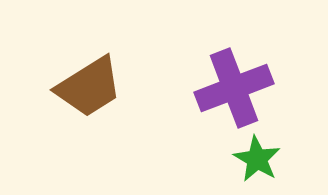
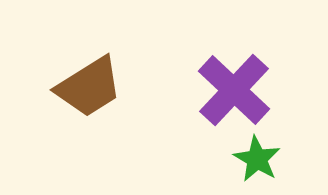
purple cross: moved 2 px down; rotated 26 degrees counterclockwise
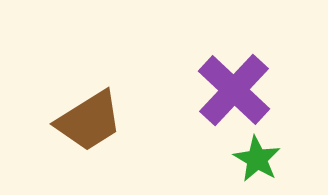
brown trapezoid: moved 34 px down
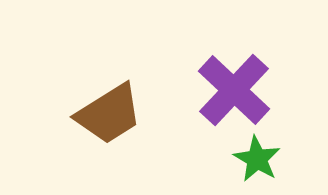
brown trapezoid: moved 20 px right, 7 px up
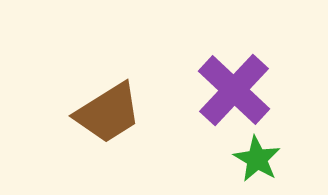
brown trapezoid: moved 1 px left, 1 px up
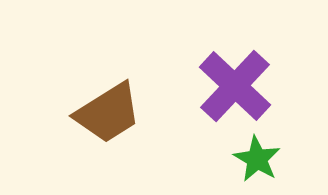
purple cross: moved 1 px right, 4 px up
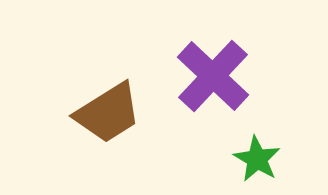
purple cross: moved 22 px left, 10 px up
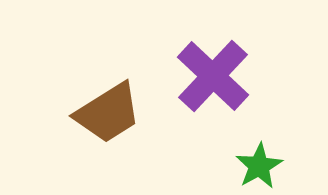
green star: moved 2 px right, 7 px down; rotated 12 degrees clockwise
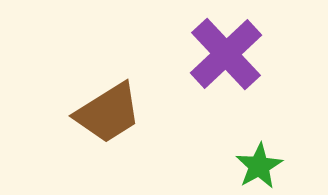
purple cross: moved 13 px right, 22 px up; rotated 4 degrees clockwise
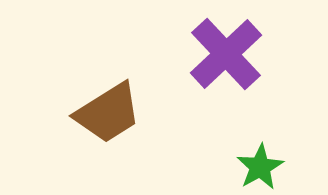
green star: moved 1 px right, 1 px down
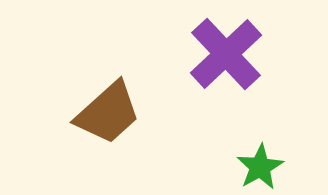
brown trapezoid: rotated 10 degrees counterclockwise
